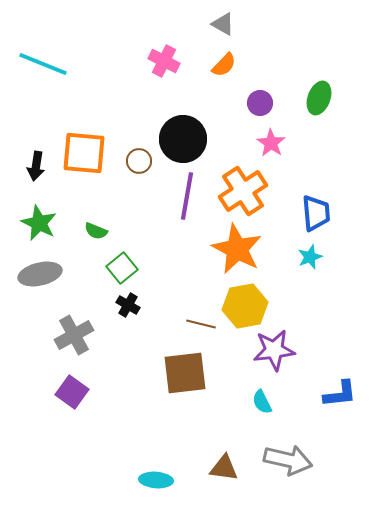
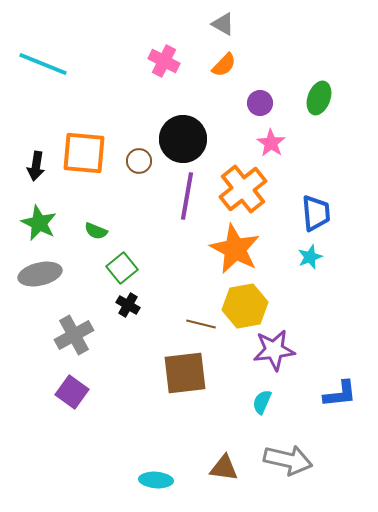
orange cross: moved 2 px up; rotated 6 degrees counterclockwise
orange star: moved 2 px left
cyan semicircle: rotated 50 degrees clockwise
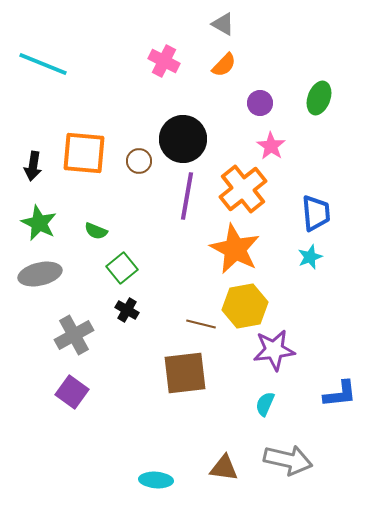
pink star: moved 3 px down
black arrow: moved 3 px left
black cross: moved 1 px left, 5 px down
cyan semicircle: moved 3 px right, 2 px down
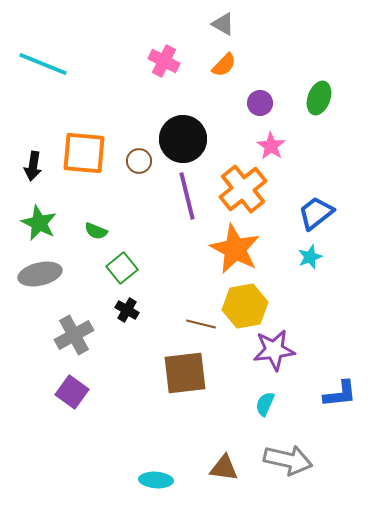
purple line: rotated 24 degrees counterclockwise
blue trapezoid: rotated 123 degrees counterclockwise
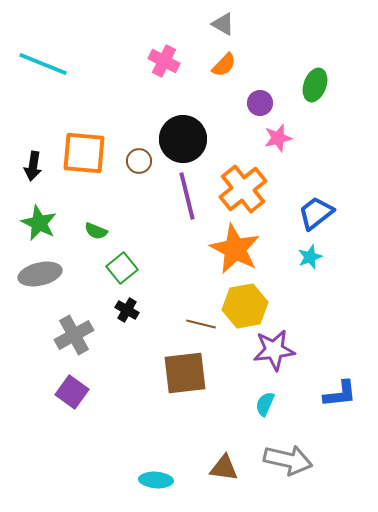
green ellipse: moved 4 px left, 13 px up
pink star: moved 7 px right, 8 px up; rotated 24 degrees clockwise
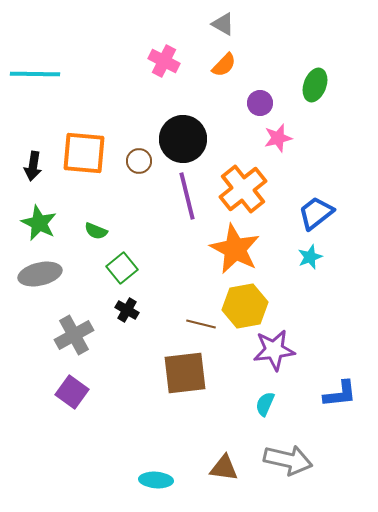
cyan line: moved 8 px left, 10 px down; rotated 21 degrees counterclockwise
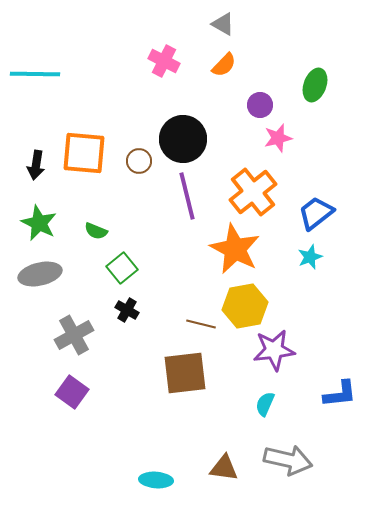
purple circle: moved 2 px down
black arrow: moved 3 px right, 1 px up
orange cross: moved 10 px right, 3 px down
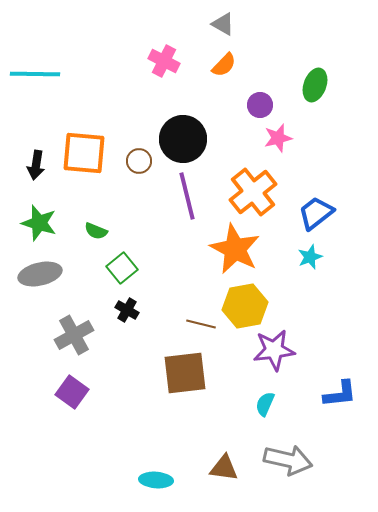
green star: rotated 9 degrees counterclockwise
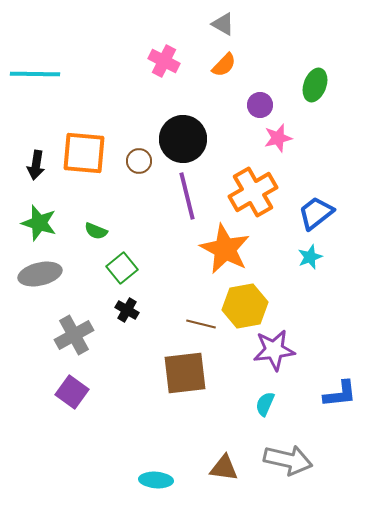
orange cross: rotated 9 degrees clockwise
orange star: moved 10 px left
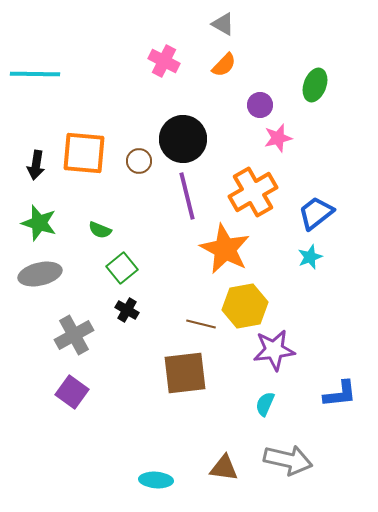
green semicircle: moved 4 px right, 1 px up
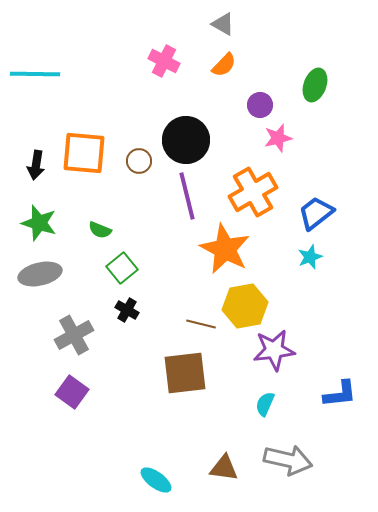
black circle: moved 3 px right, 1 px down
cyan ellipse: rotated 32 degrees clockwise
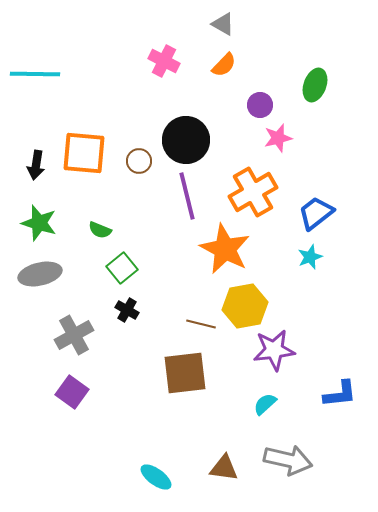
cyan semicircle: rotated 25 degrees clockwise
cyan ellipse: moved 3 px up
